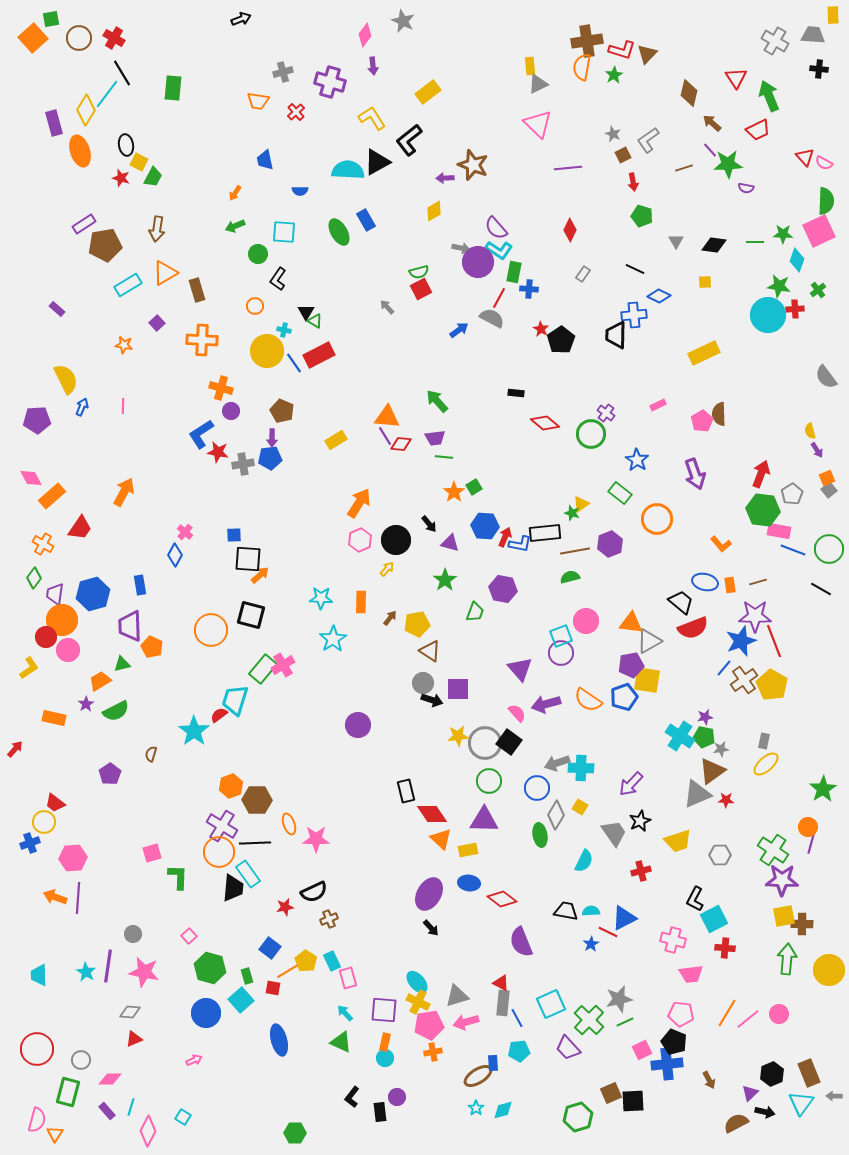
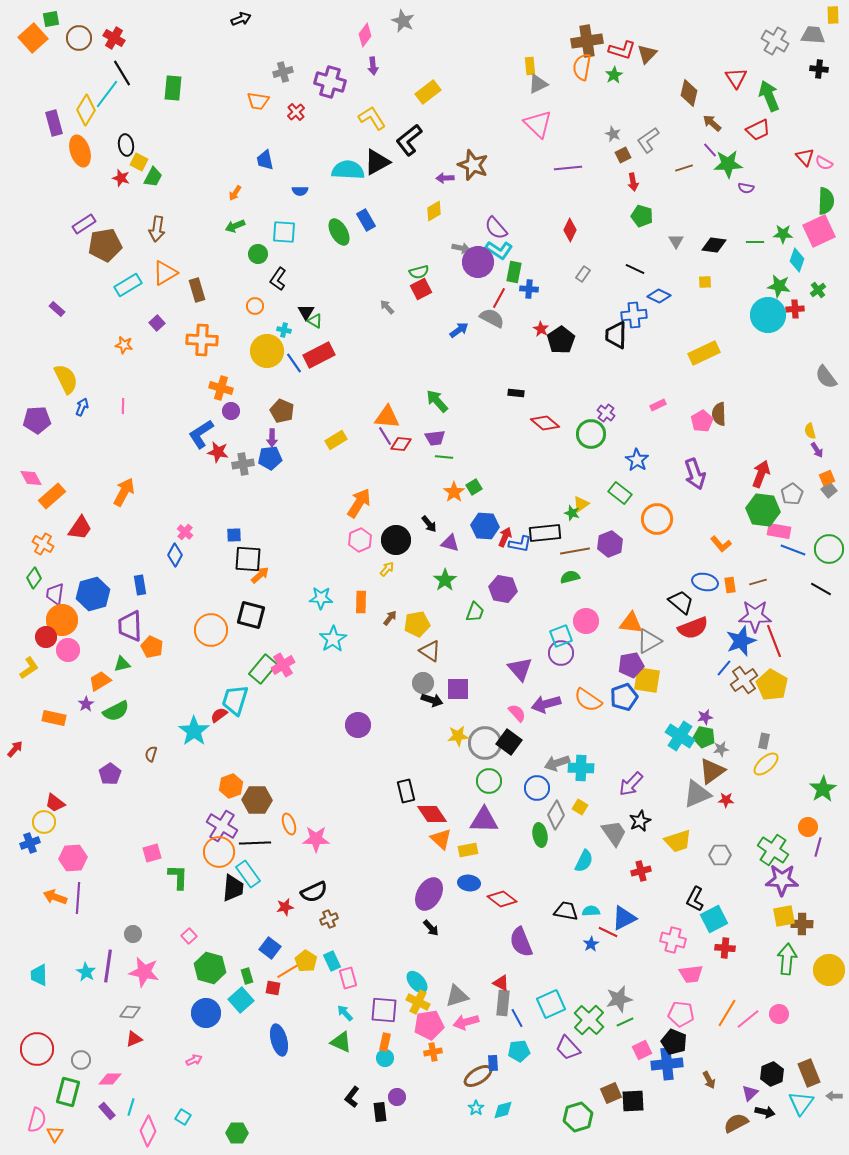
purple line at (811, 844): moved 7 px right, 3 px down
green hexagon at (295, 1133): moved 58 px left
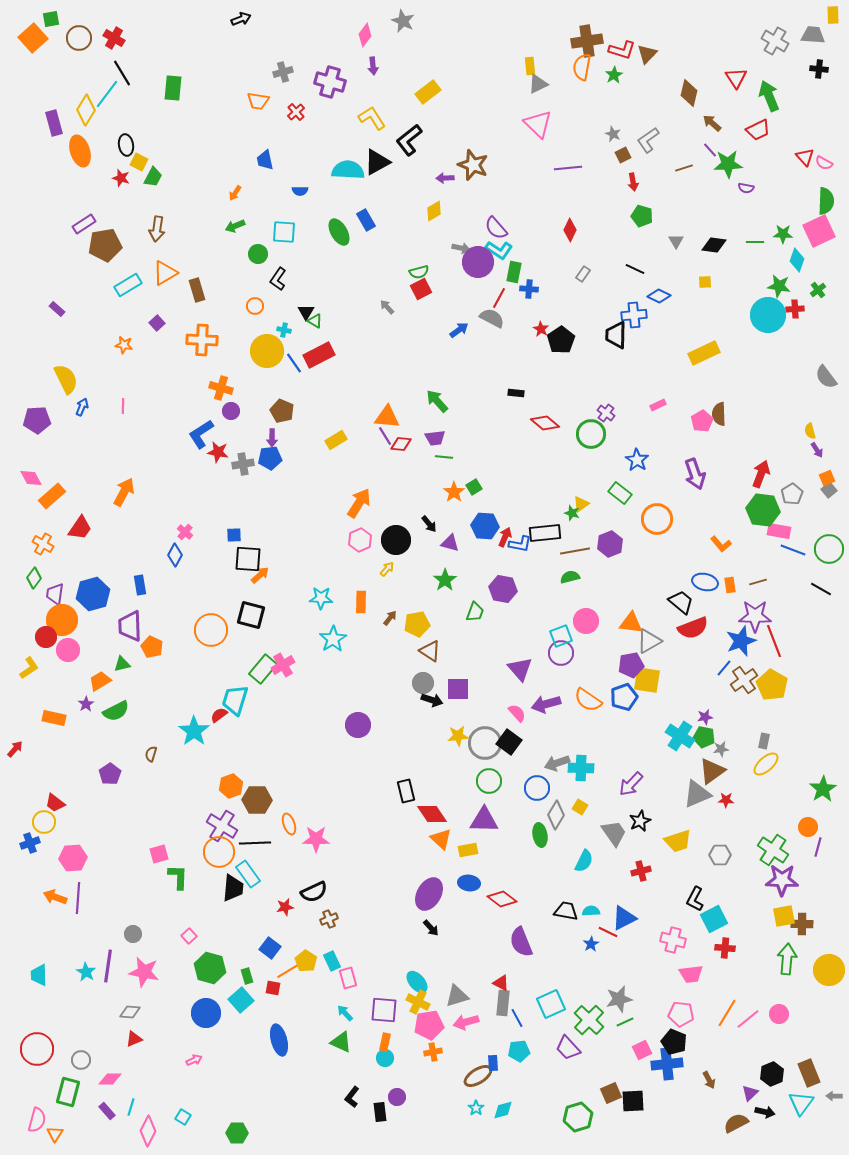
pink square at (152, 853): moved 7 px right, 1 px down
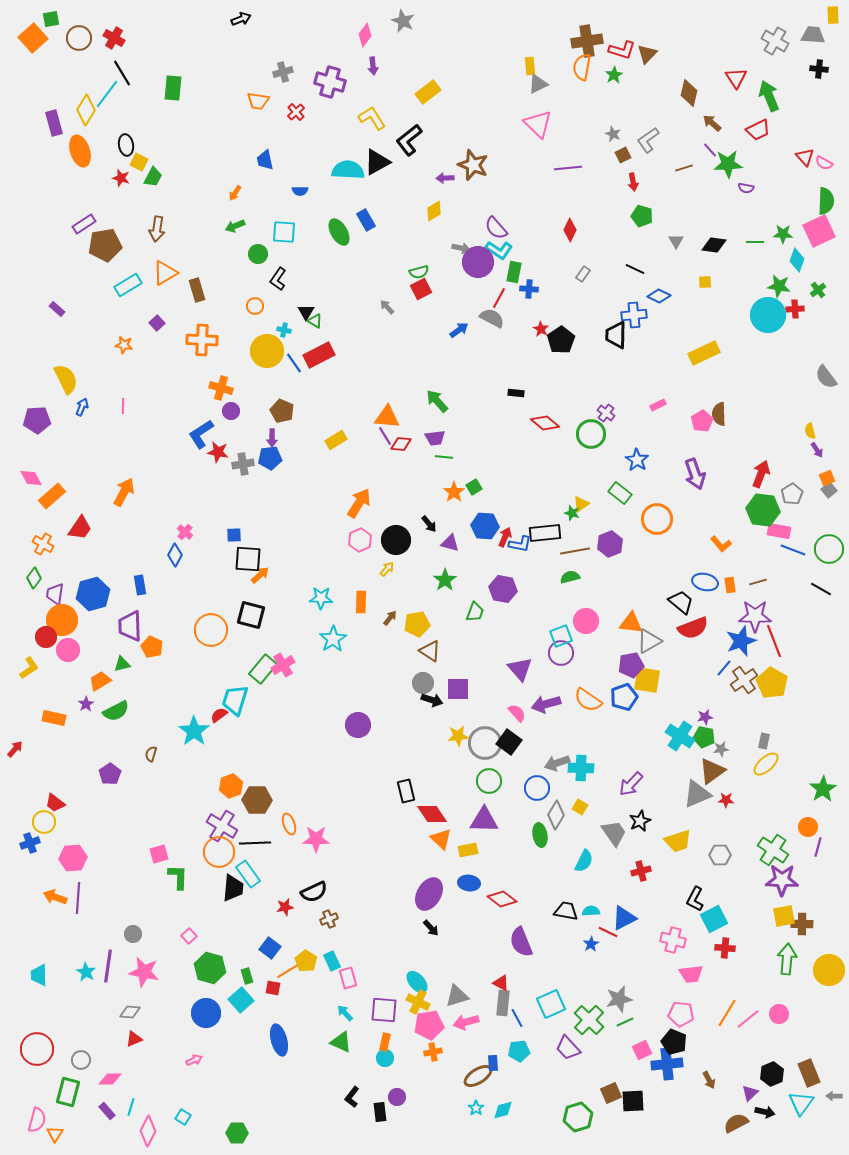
yellow pentagon at (772, 685): moved 2 px up
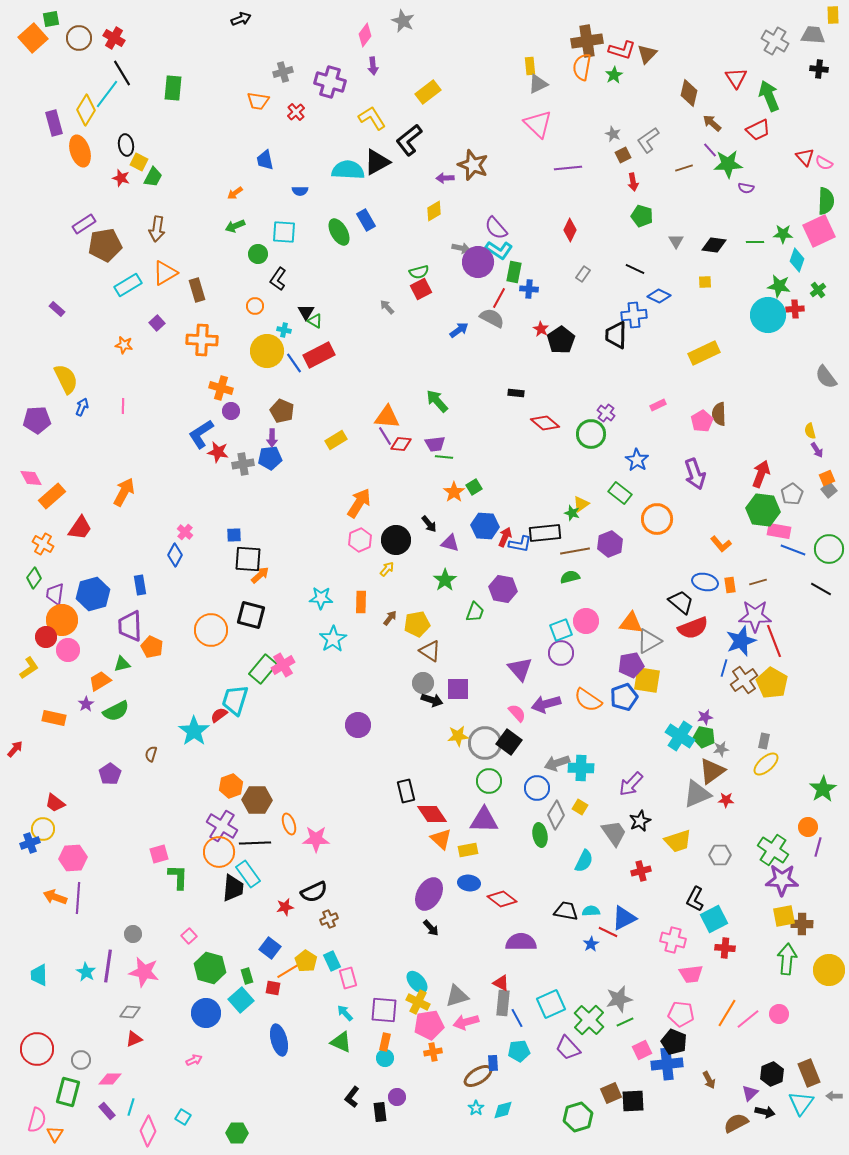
orange arrow at (235, 193): rotated 21 degrees clockwise
purple trapezoid at (435, 438): moved 6 px down
cyan square at (561, 636): moved 6 px up
blue line at (724, 668): rotated 24 degrees counterclockwise
yellow circle at (44, 822): moved 1 px left, 7 px down
purple semicircle at (521, 942): rotated 112 degrees clockwise
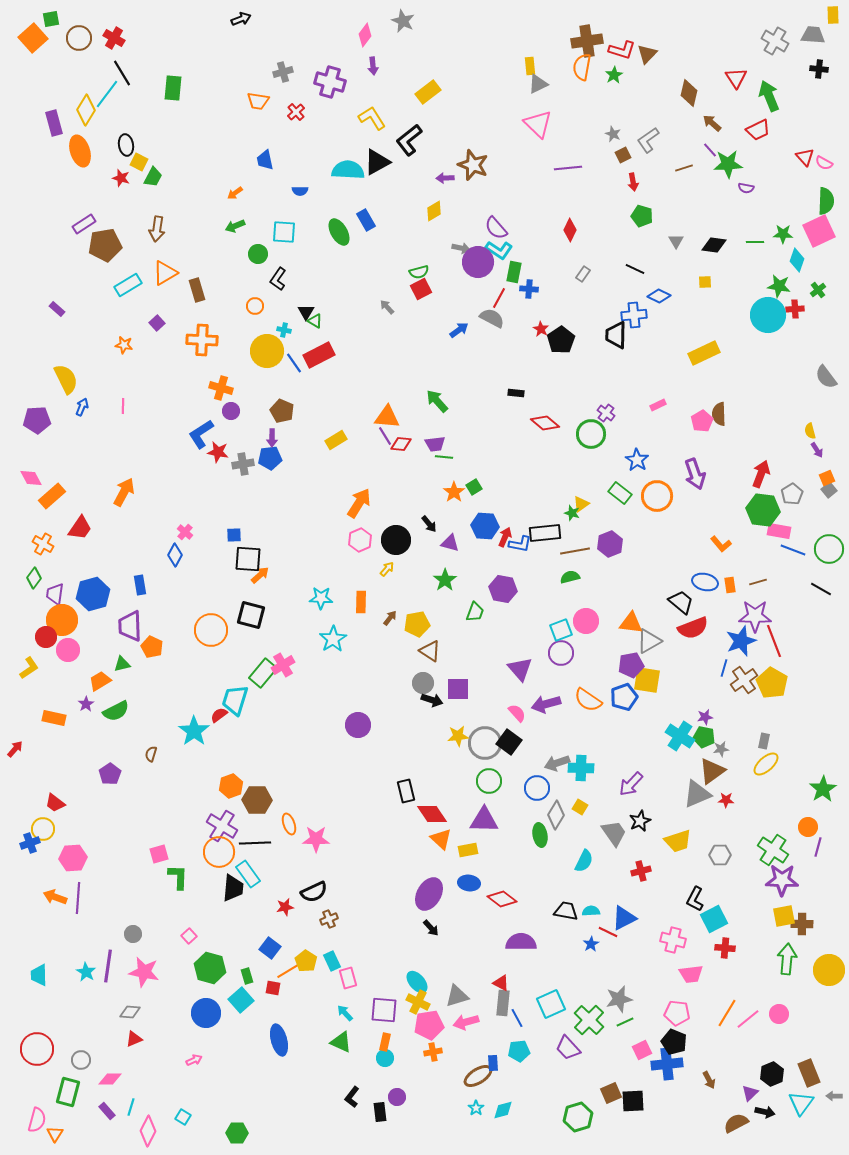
orange circle at (657, 519): moved 23 px up
green rectangle at (263, 669): moved 4 px down
pink pentagon at (681, 1014): moved 4 px left, 1 px up
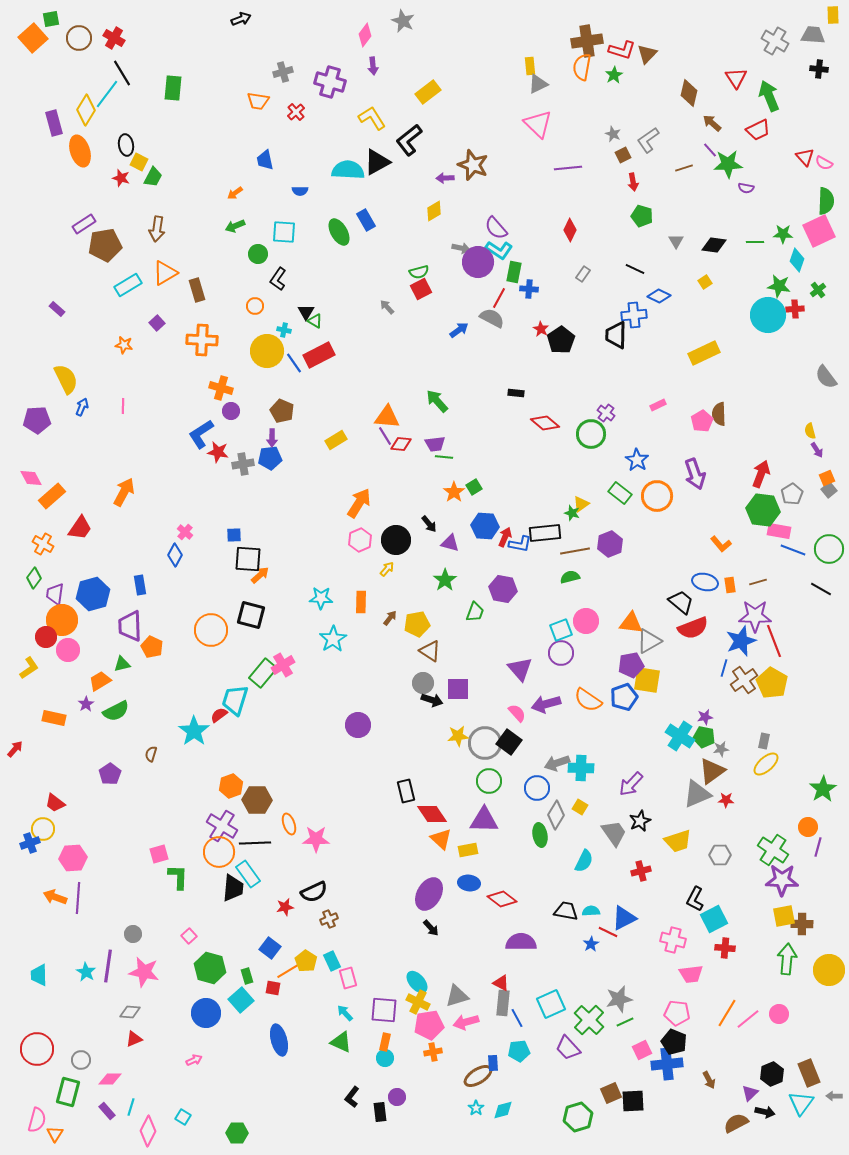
yellow square at (705, 282): rotated 32 degrees counterclockwise
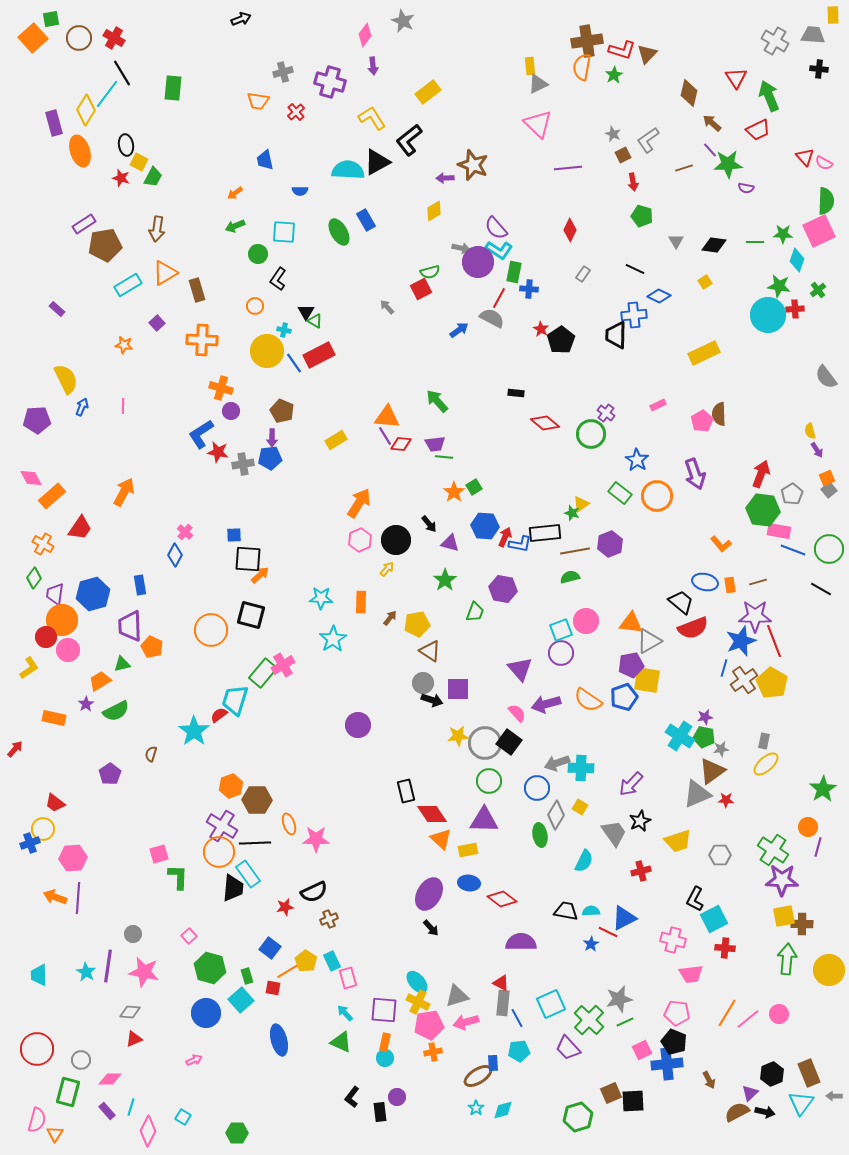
green semicircle at (419, 272): moved 11 px right
brown semicircle at (736, 1123): moved 1 px right, 11 px up
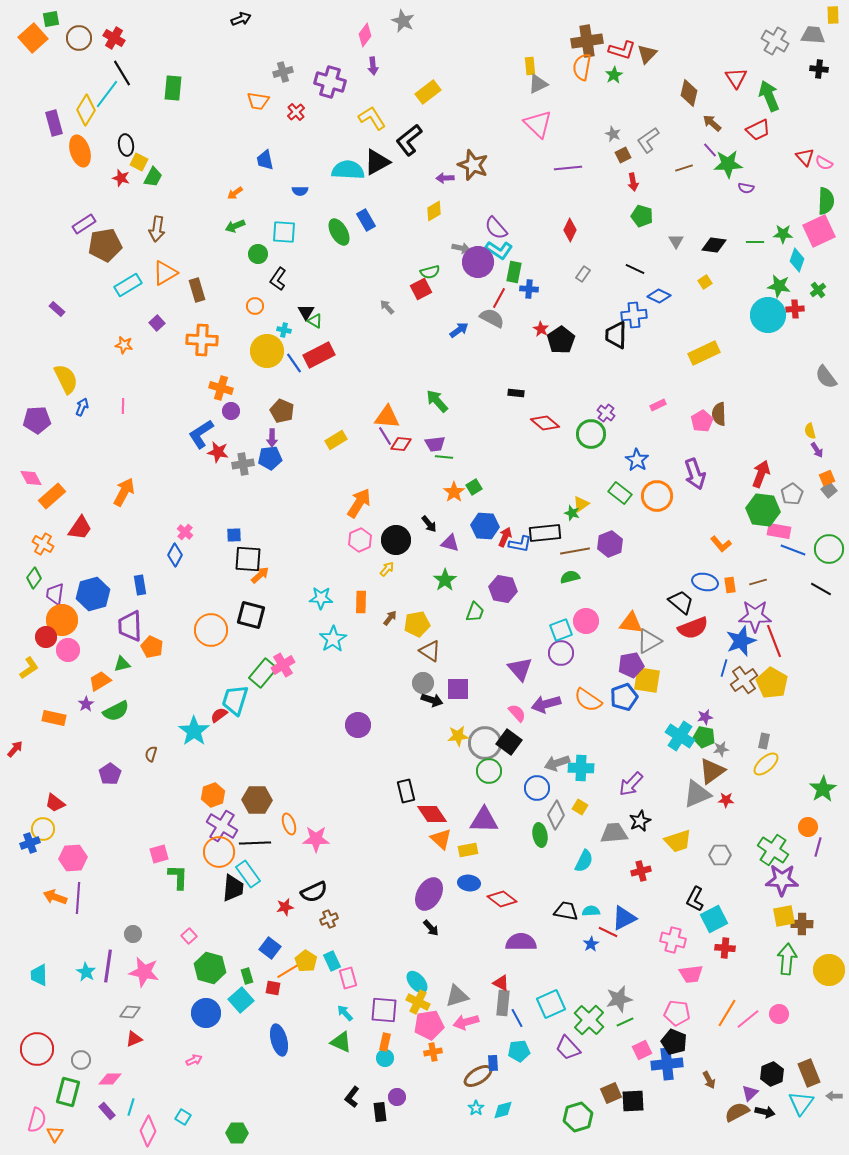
green circle at (489, 781): moved 10 px up
orange hexagon at (231, 786): moved 18 px left, 9 px down
gray trapezoid at (614, 833): rotated 60 degrees counterclockwise
